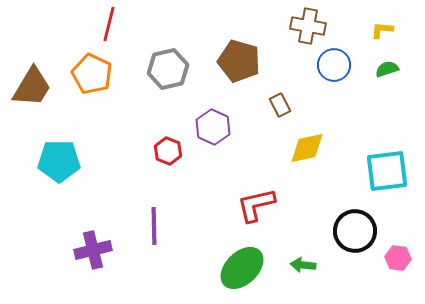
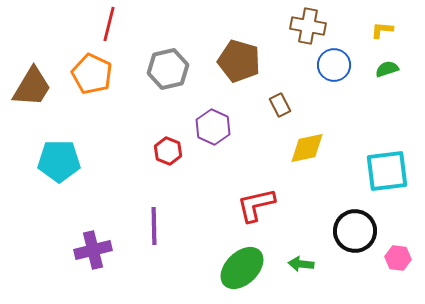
green arrow: moved 2 px left, 1 px up
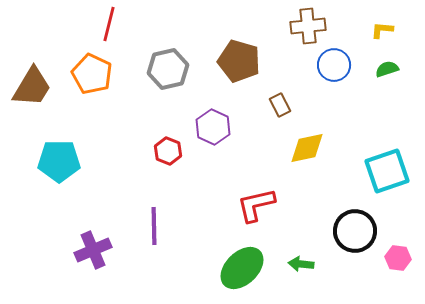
brown cross: rotated 16 degrees counterclockwise
cyan square: rotated 12 degrees counterclockwise
purple cross: rotated 9 degrees counterclockwise
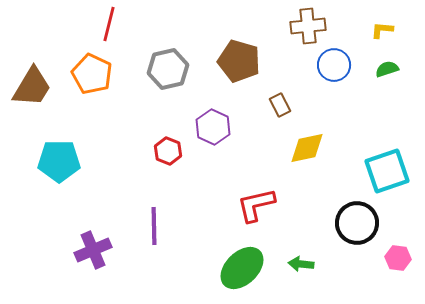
black circle: moved 2 px right, 8 px up
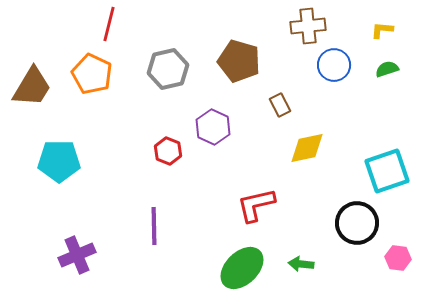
purple cross: moved 16 px left, 5 px down
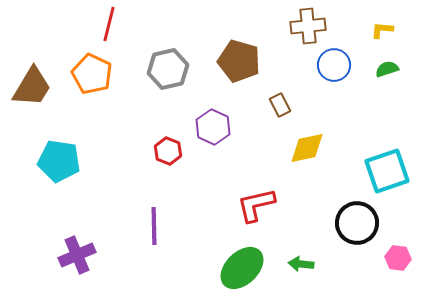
cyan pentagon: rotated 9 degrees clockwise
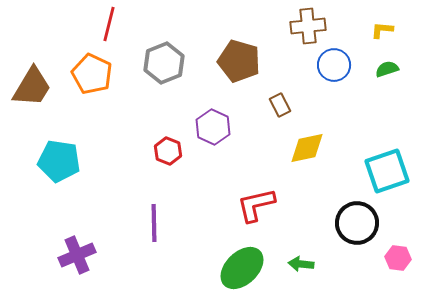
gray hexagon: moved 4 px left, 6 px up; rotated 9 degrees counterclockwise
purple line: moved 3 px up
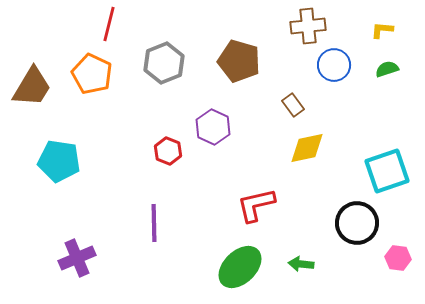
brown rectangle: moved 13 px right; rotated 10 degrees counterclockwise
purple cross: moved 3 px down
green ellipse: moved 2 px left, 1 px up
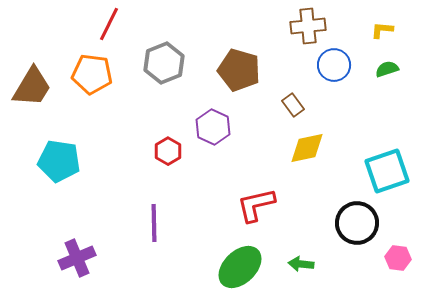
red line: rotated 12 degrees clockwise
brown pentagon: moved 9 px down
orange pentagon: rotated 18 degrees counterclockwise
red hexagon: rotated 8 degrees clockwise
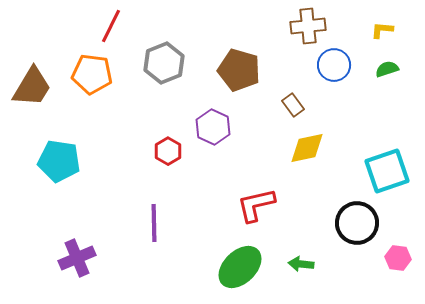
red line: moved 2 px right, 2 px down
